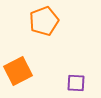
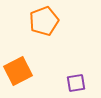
purple square: rotated 12 degrees counterclockwise
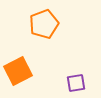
orange pentagon: moved 3 px down
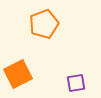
orange square: moved 3 px down
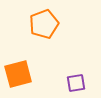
orange square: rotated 12 degrees clockwise
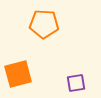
orange pentagon: rotated 24 degrees clockwise
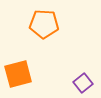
purple square: moved 7 px right; rotated 30 degrees counterclockwise
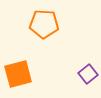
purple square: moved 5 px right, 9 px up
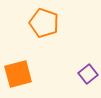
orange pentagon: moved 1 px up; rotated 16 degrees clockwise
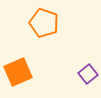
orange square: moved 2 px up; rotated 8 degrees counterclockwise
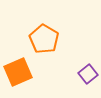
orange pentagon: moved 16 px down; rotated 12 degrees clockwise
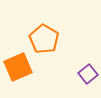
orange square: moved 5 px up
